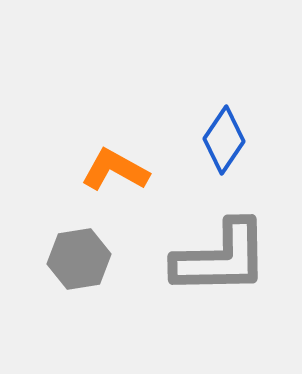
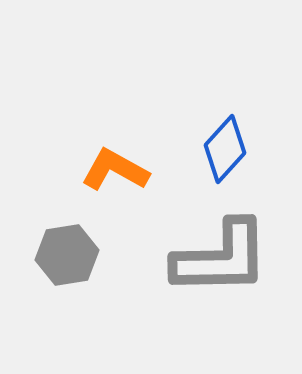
blue diamond: moved 1 px right, 9 px down; rotated 8 degrees clockwise
gray hexagon: moved 12 px left, 4 px up
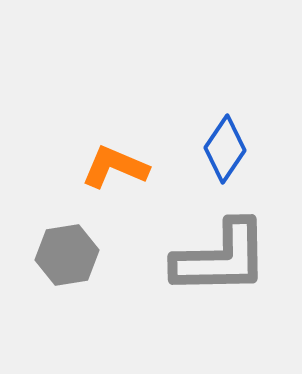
blue diamond: rotated 8 degrees counterclockwise
orange L-shape: moved 3 px up; rotated 6 degrees counterclockwise
